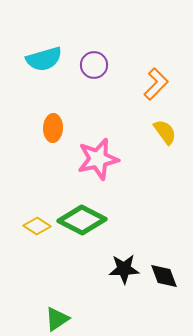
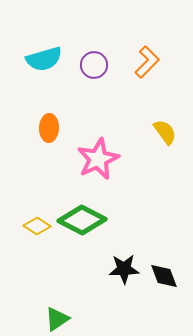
orange L-shape: moved 9 px left, 22 px up
orange ellipse: moved 4 px left
pink star: rotated 12 degrees counterclockwise
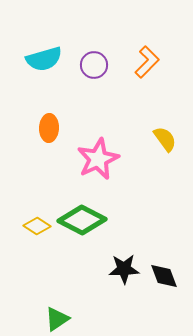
yellow semicircle: moved 7 px down
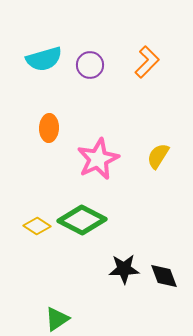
purple circle: moved 4 px left
yellow semicircle: moved 7 px left, 17 px down; rotated 112 degrees counterclockwise
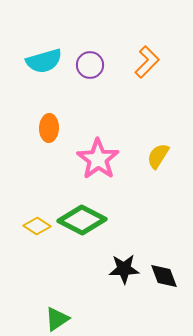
cyan semicircle: moved 2 px down
pink star: rotated 12 degrees counterclockwise
